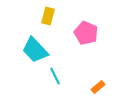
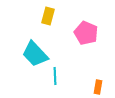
cyan trapezoid: moved 4 px down
cyan line: rotated 24 degrees clockwise
orange rectangle: rotated 40 degrees counterclockwise
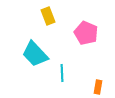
yellow rectangle: rotated 36 degrees counterclockwise
cyan line: moved 7 px right, 3 px up
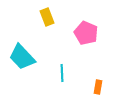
yellow rectangle: moved 1 px left, 1 px down
cyan trapezoid: moved 13 px left, 3 px down
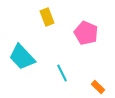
cyan line: rotated 24 degrees counterclockwise
orange rectangle: rotated 56 degrees counterclockwise
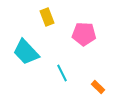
pink pentagon: moved 2 px left, 1 px down; rotated 20 degrees counterclockwise
cyan trapezoid: moved 4 px right, 5 px up
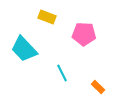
yellow rectangle: rotated 48 degrees counterclockwise
cyan trapezoid: moved 2 px left, 3 px up
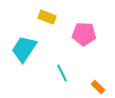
cyan trapezoid: rotated 76 degrees clockwise
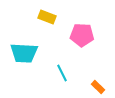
pink pentagon: moved 2 px left, 1 px down
cyan trapezoid: moved 4 px down; rotated 120 degrees counterclockwise
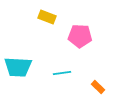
pink pentagon: moved 2 px left, 1 px down
cyan trapezoid: moved 6 px left, 14 px down
cyan line: rotated 72 degrees counterclockwise
